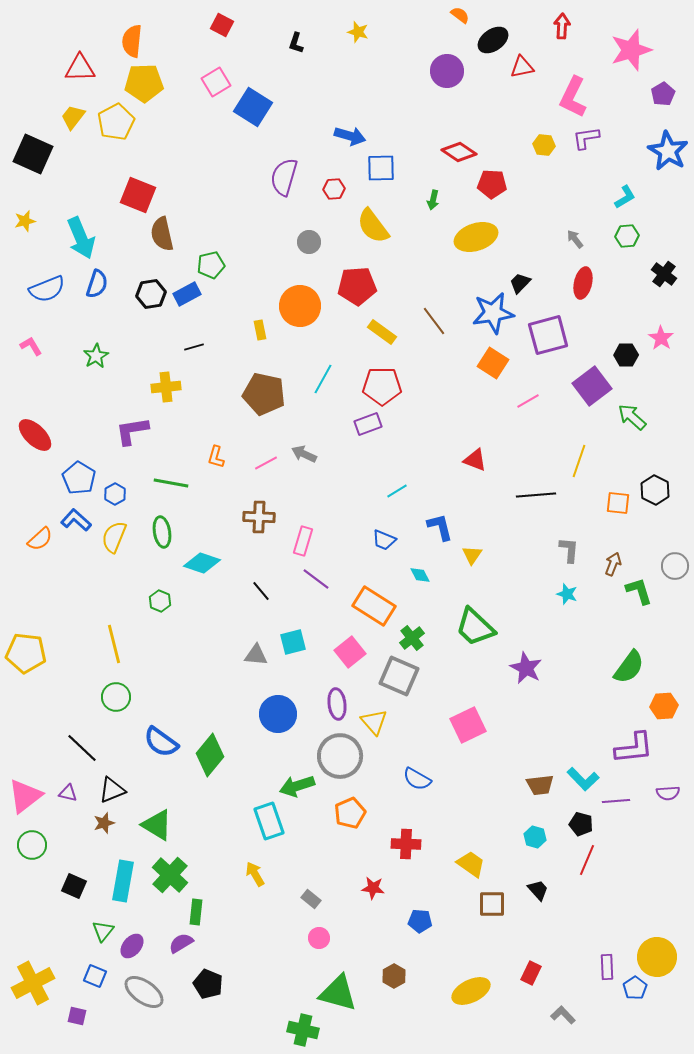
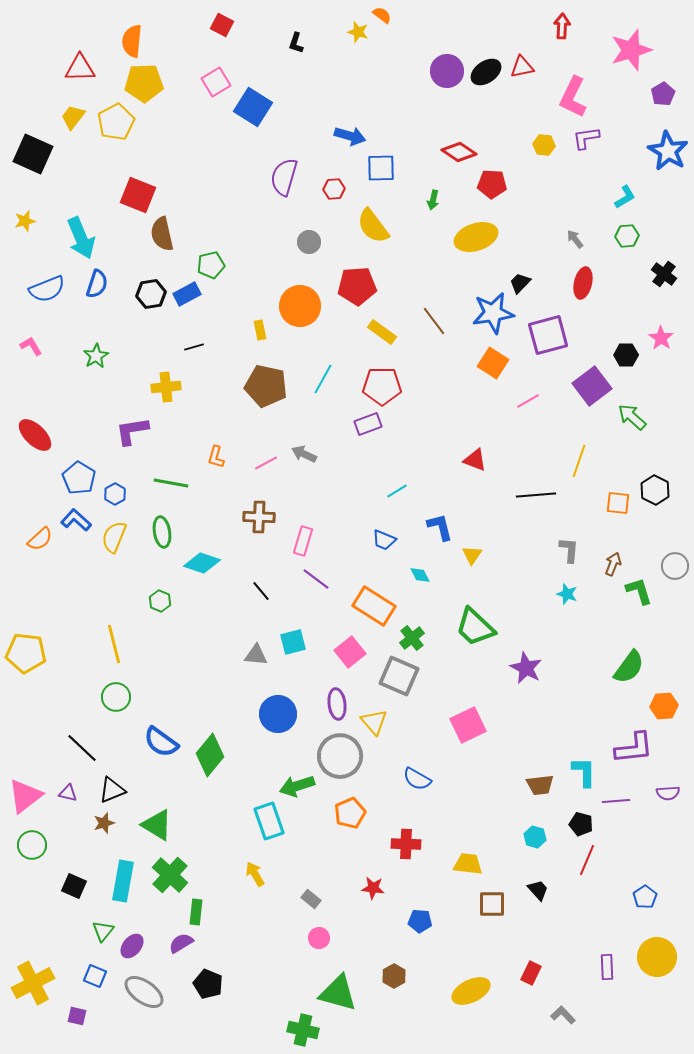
orange semicircle at (460, 15): moved 78 px left
black ellipse at (493, 40): moved 7 px left, 32 px down
brown pentagon at (264, 394): moved 2 px right, 8 px up
cyan L-shape at (583, 779): moved 1 px right, 7 px up; rotated 136 degrees counterclockwise
yellow trapezoid at (471, 864): moved 3 px left; rotated 28 degrees counterclockwise
blue pentagon at (635, 988): moved 10 px right, 91 px up
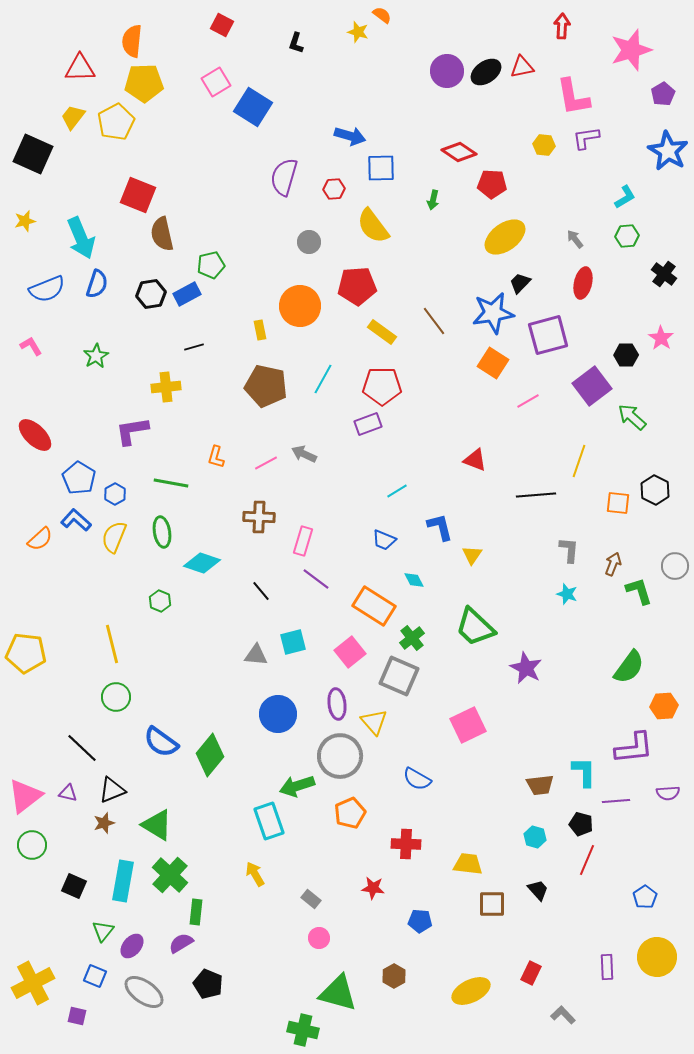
pink L-shape at (573, 97): rotated 36 degrees counterclockwise
yellow ellipse at (476, 237): moved 29 px right; rotated 18 degrees counterclockwise
cyan diamond at (420, 575): moved 6 px left, 5 px down
yellow line at (114, 644): moved 2 px left
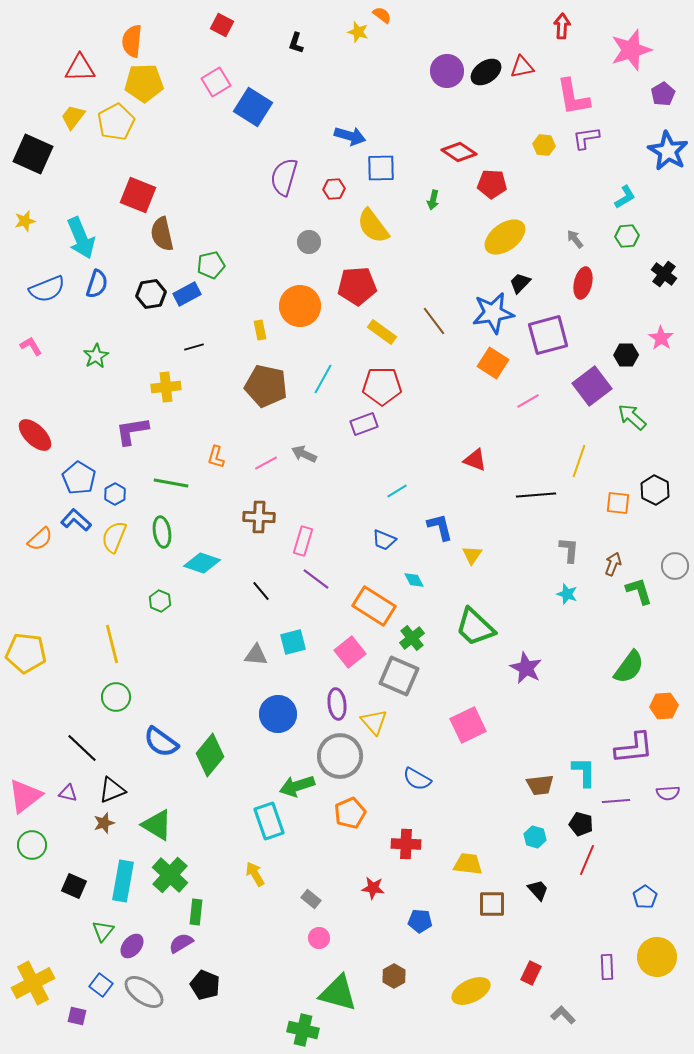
purple rectangle at (368, 424): moved 4 px left
blue square at (95, 976): moved 6 px right, 9 px down; rotated 15 degrees clockwise
black pentagon at (208, 984): moved 3 px left, 1 px down
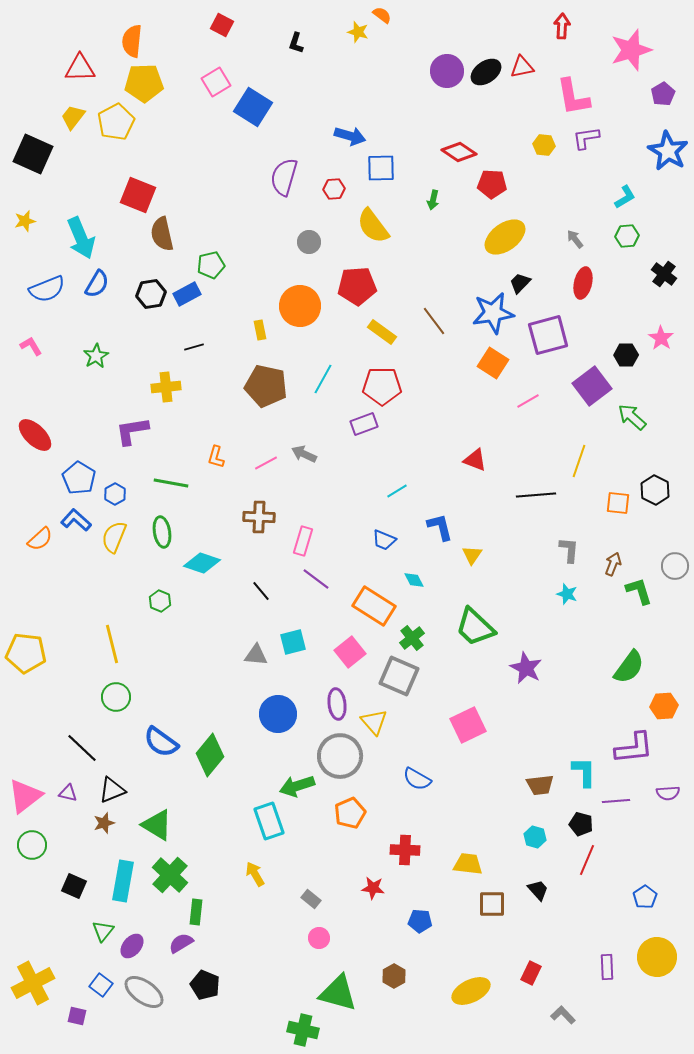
blue semicircle at (97, 284): rotated 12 degrees clockwise
red cross at (406, 844): moved 1 px left, 6 px down
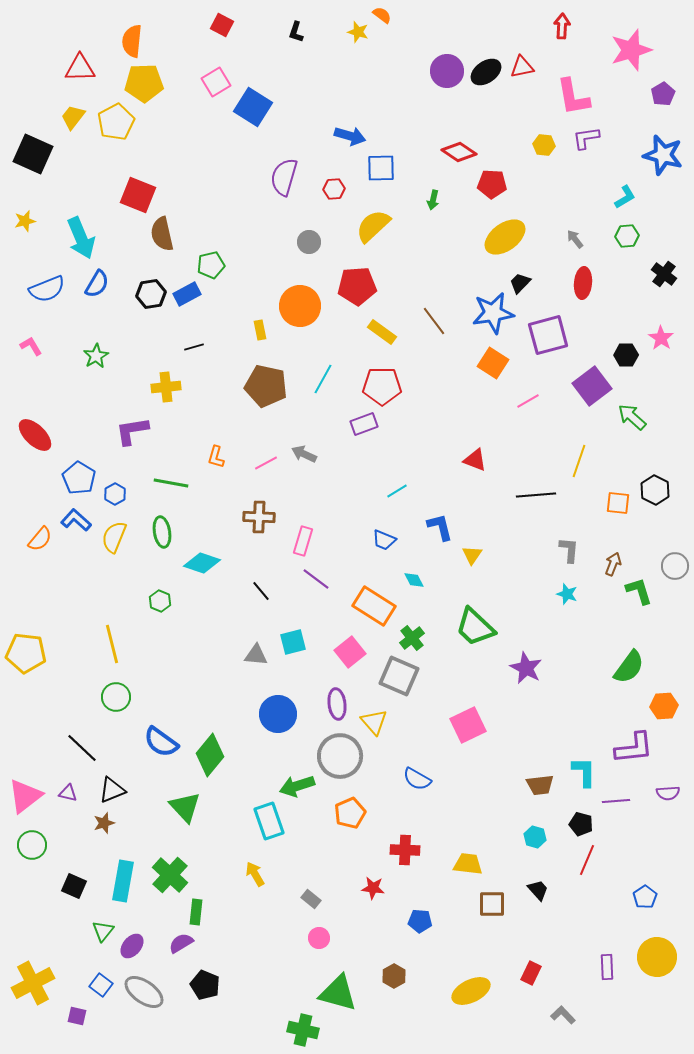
black L-shape at (296, 43): moved 11 px up
blue star at (668, 151): moved 5 px left, 4 px down; rotated 15 degrees counterclockwise
yellow semicircle at (373, 226): rotated 84 degrees clockwise
red ellipse at (583, 283): rotated 8 degrees counterclockwise
orange semicircle at (40, 539): rotated 8 degrees counterclockwise
green triangle at (157, 825): moved 28 px right, 18 px up; rotated 16 degrees clockwise
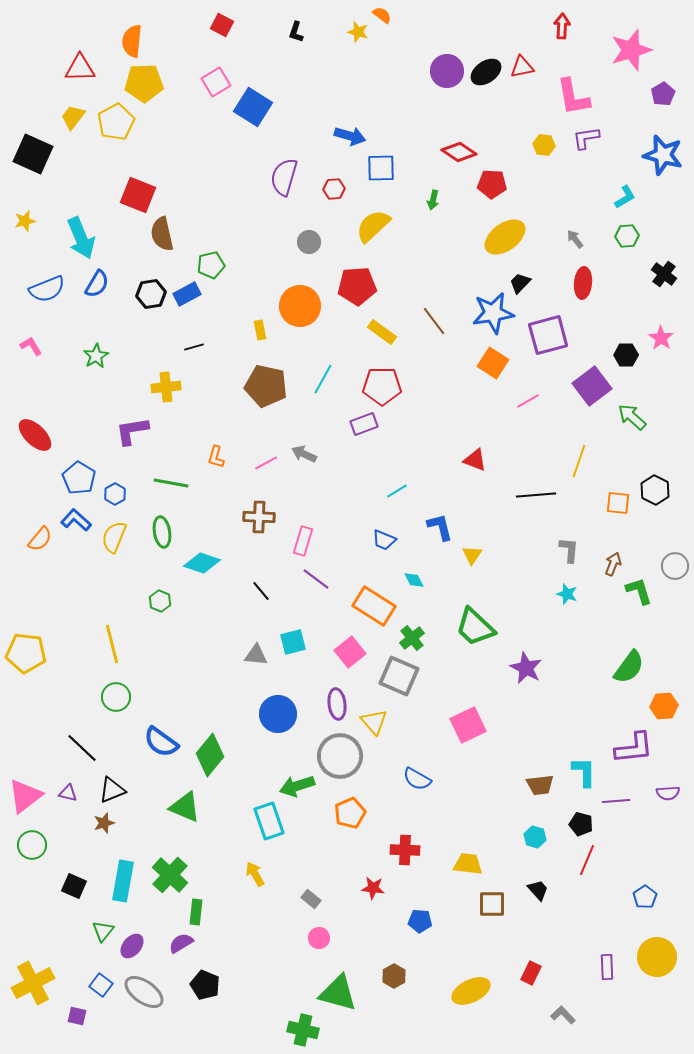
green triangle at (185, 807): rotated 24 degrees counterclockwise
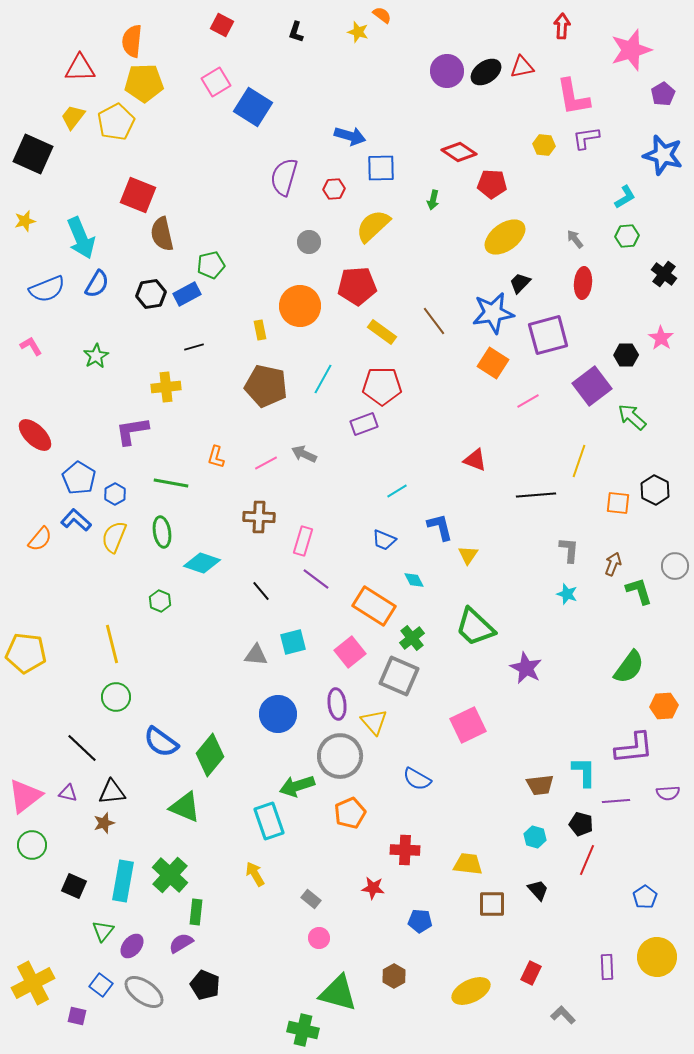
yellow triangle at (472, 555): moved 4 px left
black triangle at (112, 790): moved 2 px down; rotated 16 degrees clockwise
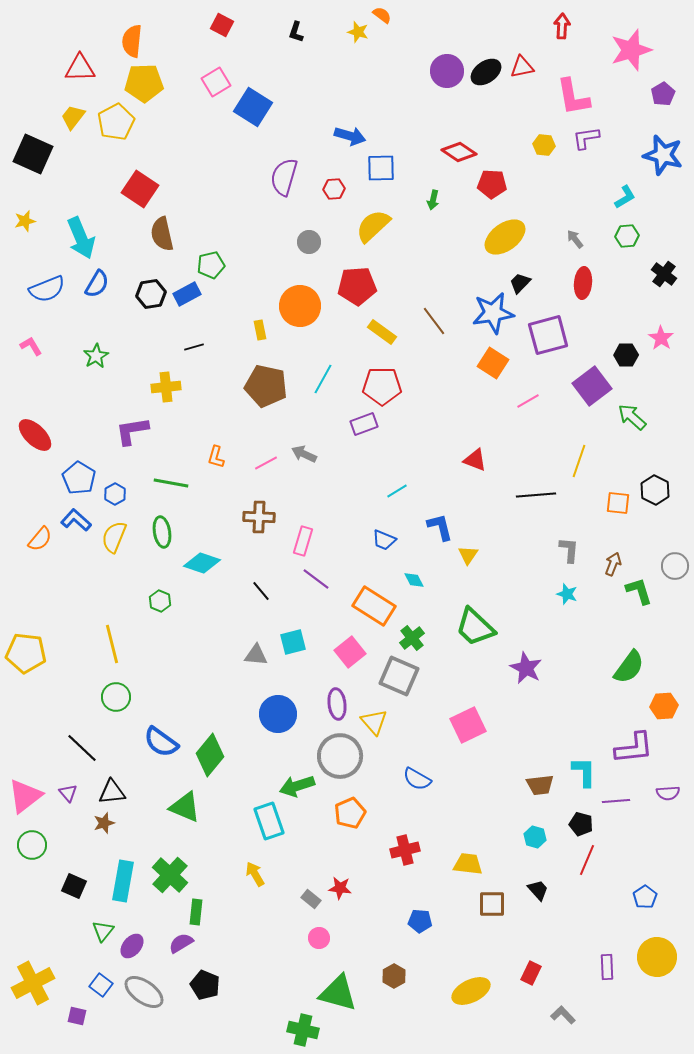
red square at (138, 195): moved 2 px right, 6 px up; rotated 12 degrees clockwise
purple triangle at (68, 793): rotated 36 degrees clockwise
red cross at (405, 850): rotated 16 degrees counterclockwise
red star at (373, 888): moved 33 px left
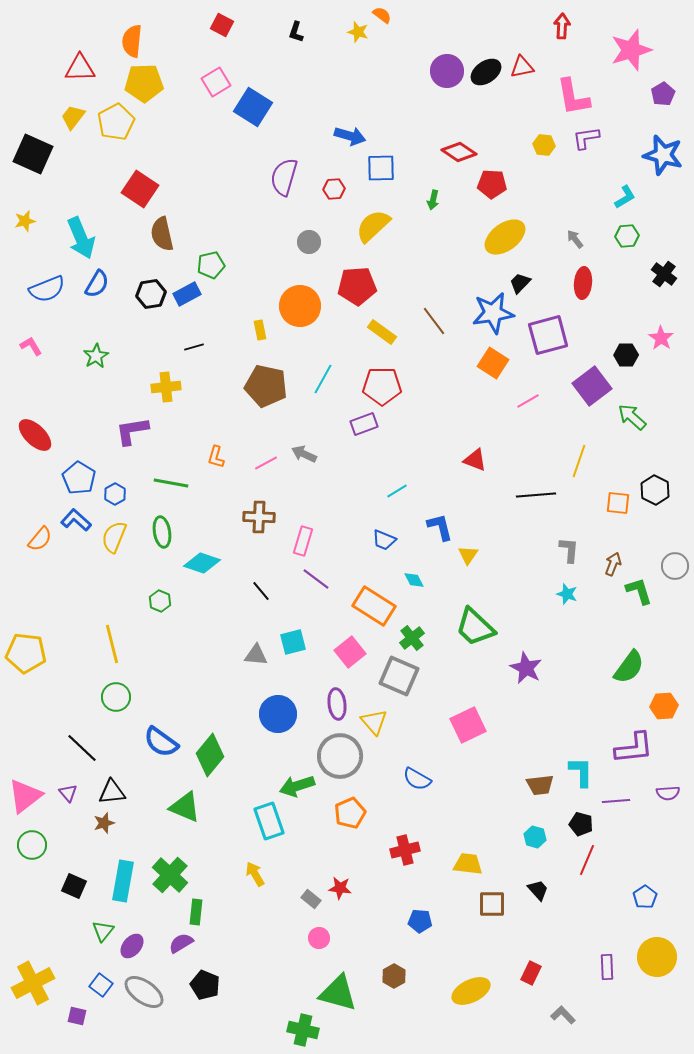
cyan L-shape at (584, 772): moved 3 px left
